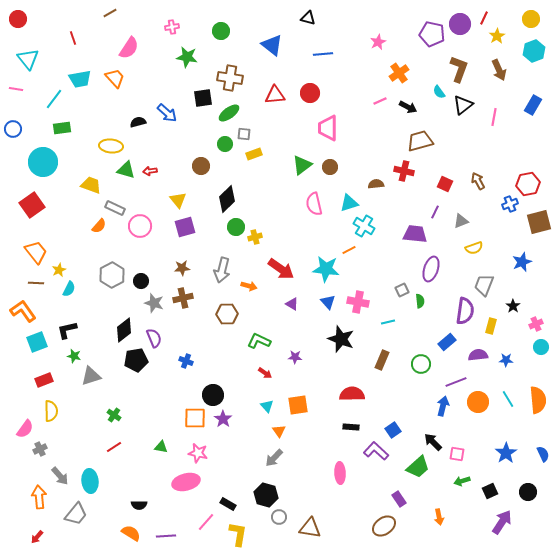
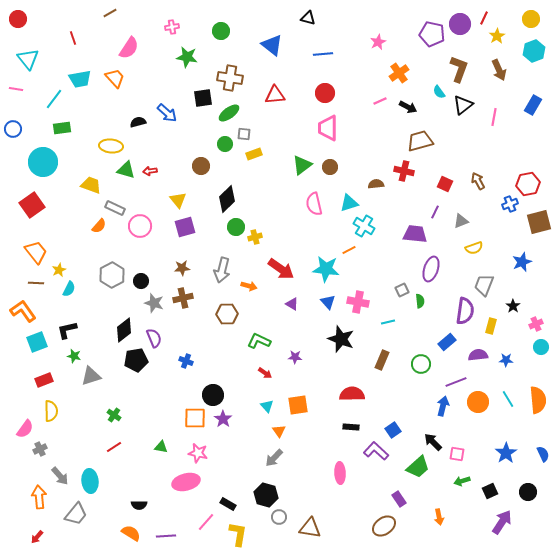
red circle at (310, 93): moved 15 px right
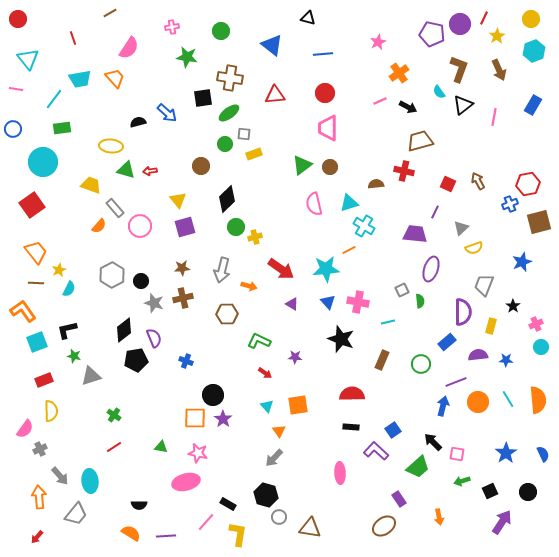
red square at (445, 184): moved 3 px right
gray rectangle at (115, 208): rotated 24 degrees clockwise
gray triangle at (461, 221): moved 7 px down; rotated 21 degrees counterclockwise
cyan star at (326, 269): rotated 12 degrees counterclockwise
purple semicircle at (465, 311): moved 2 px left, 1 px down; rotated 8 degrees counterclockwise
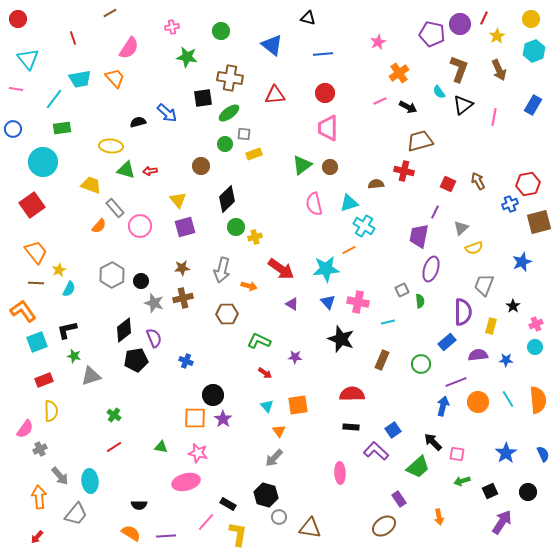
purple trapezoid at (415, 234): moved 4 px right, 2 px down; rotated 85 degrees counterclockwise
cyan circle at (541, 347): moved 6 px left
